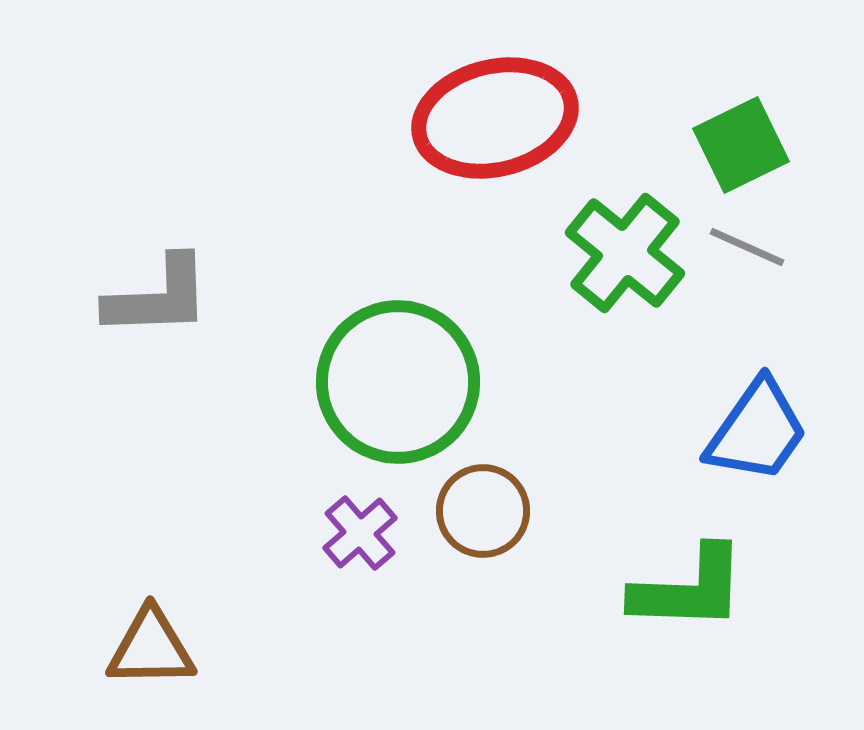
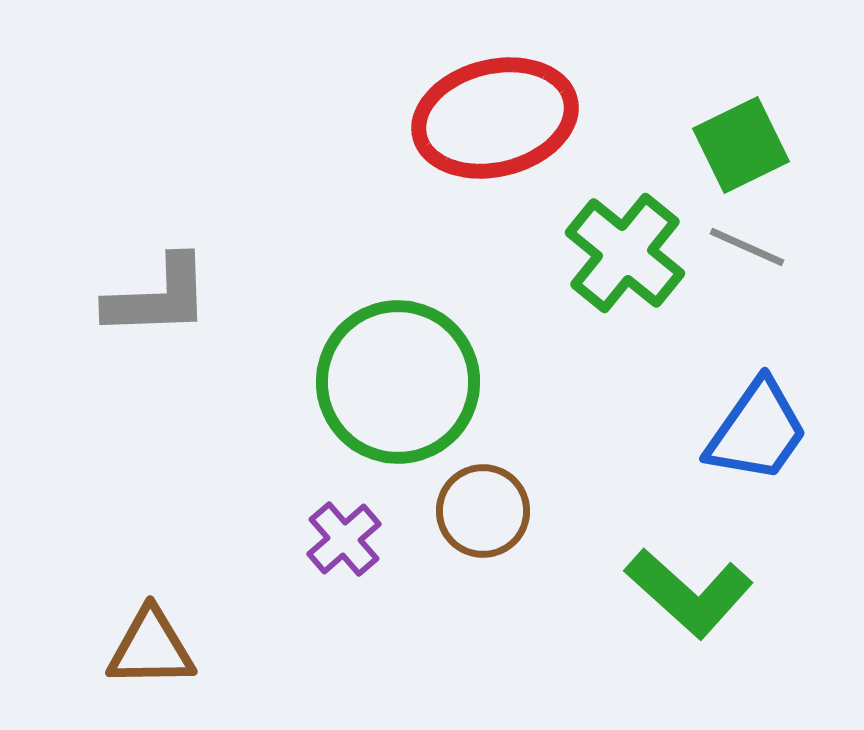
purple cross: moved 16 px left, 6 px down
green L-shape: moved 4 px down; rotated 40 degrees clockwise
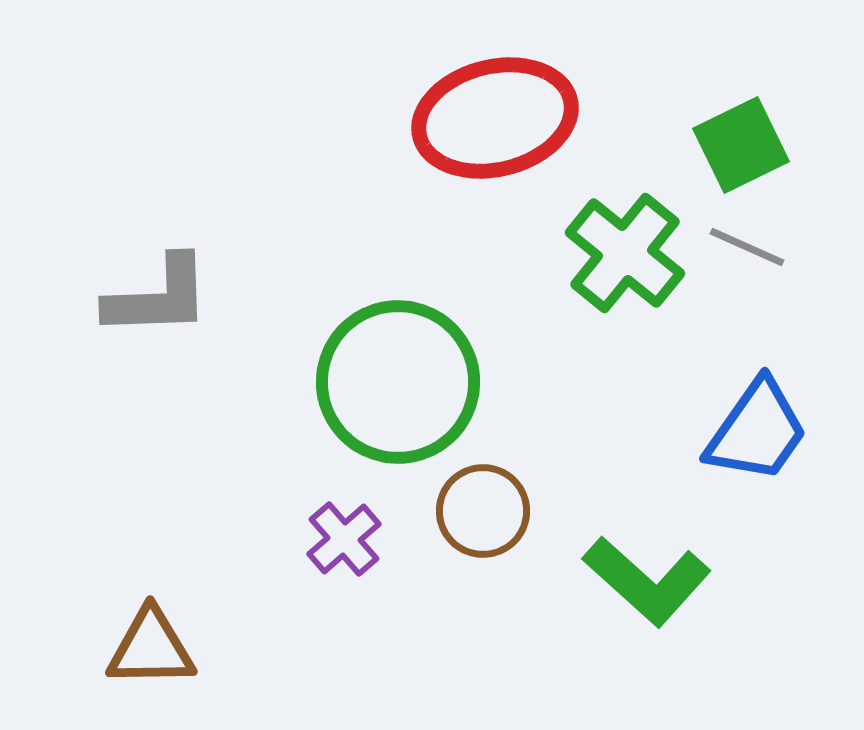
green L-shape: moved 42 px left, 12 px up
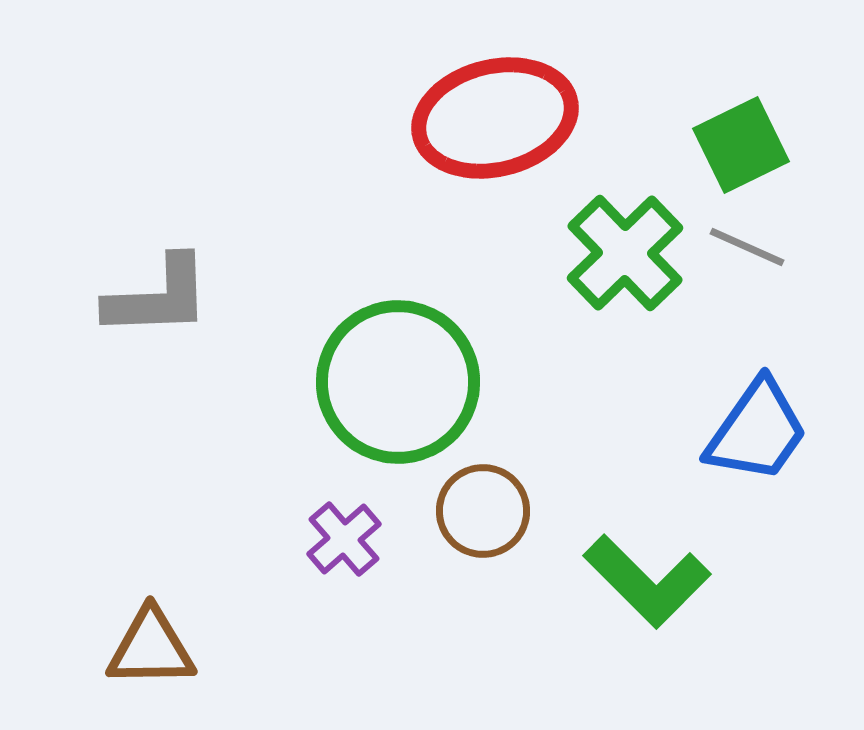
green cross: rotated 7 degrees clockwise
green L-shape: rotated 3 degrees clockwise
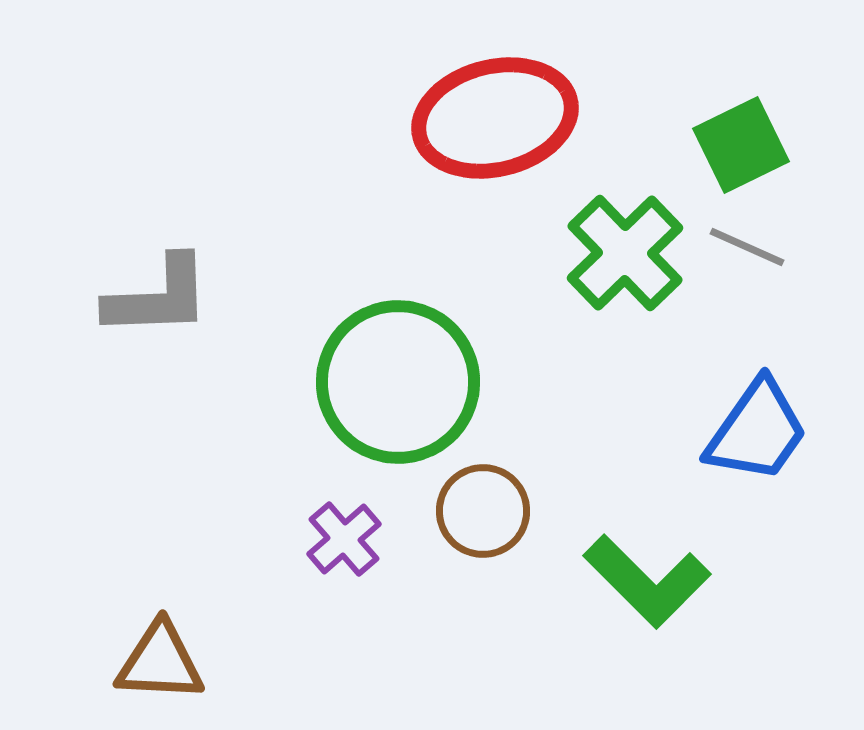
brown triangle: moved 9 px right, 14 px down; rotated 4 degrees clockwise
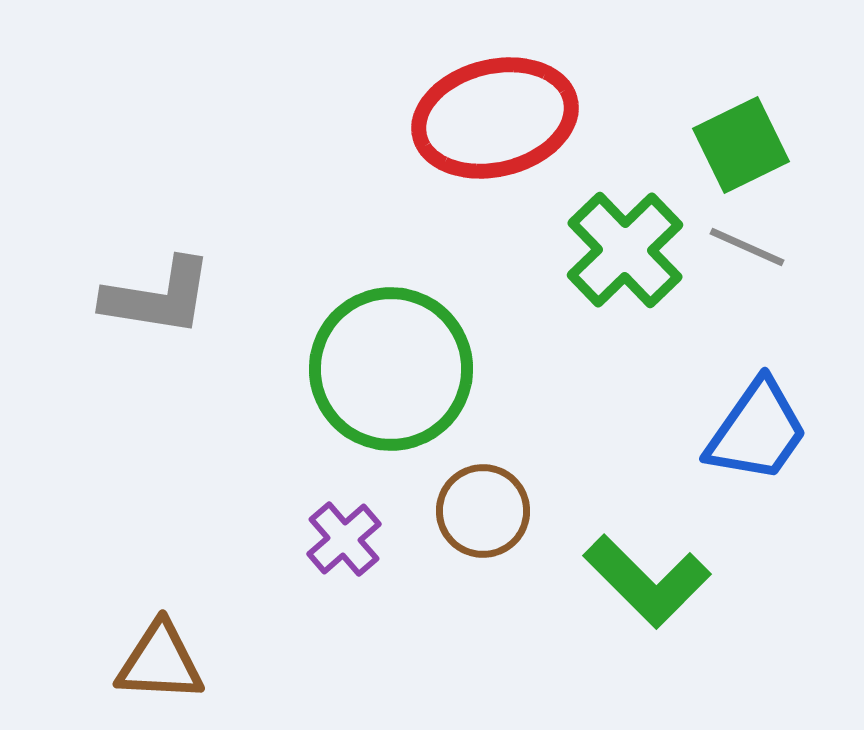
green cross: moved 3 px up
gray L-shape: rotated 11 degrees clockwise
green circle: moved 7 px left, 13 px up
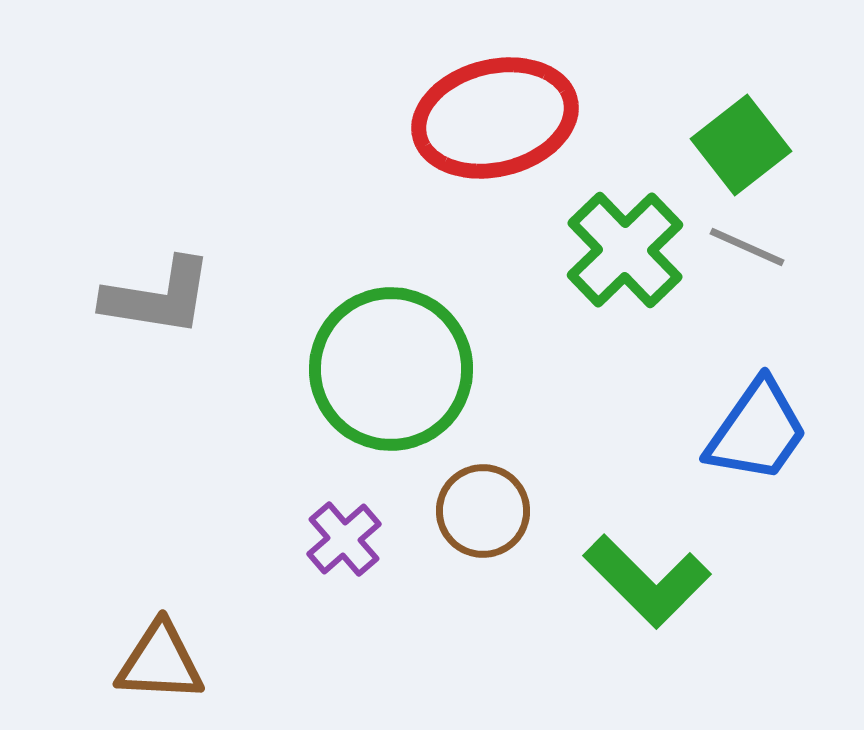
green square: rotated 12 degrees counterclockwise
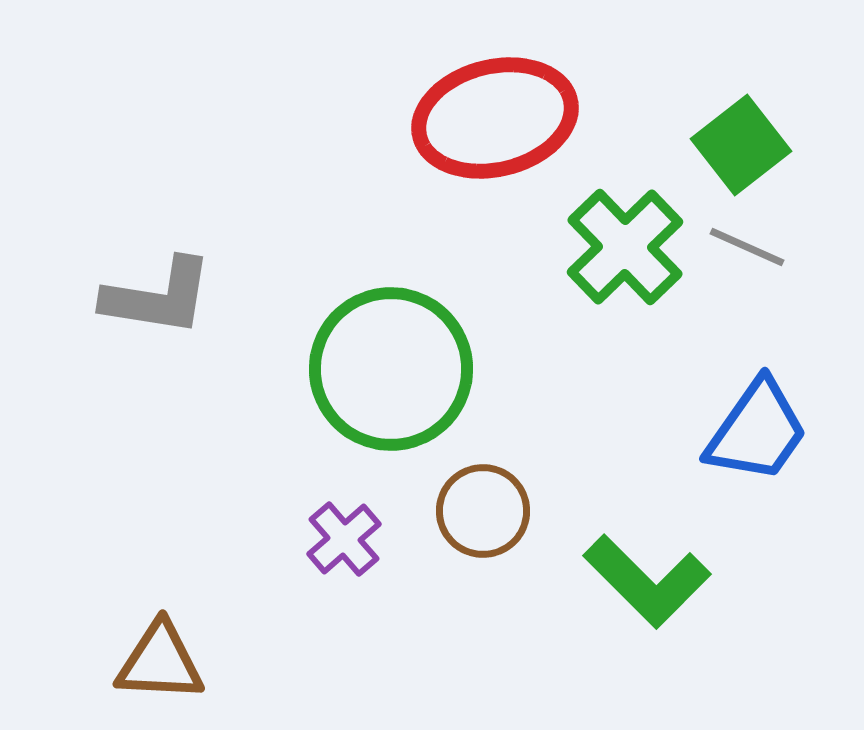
green cross: moved 3 px up
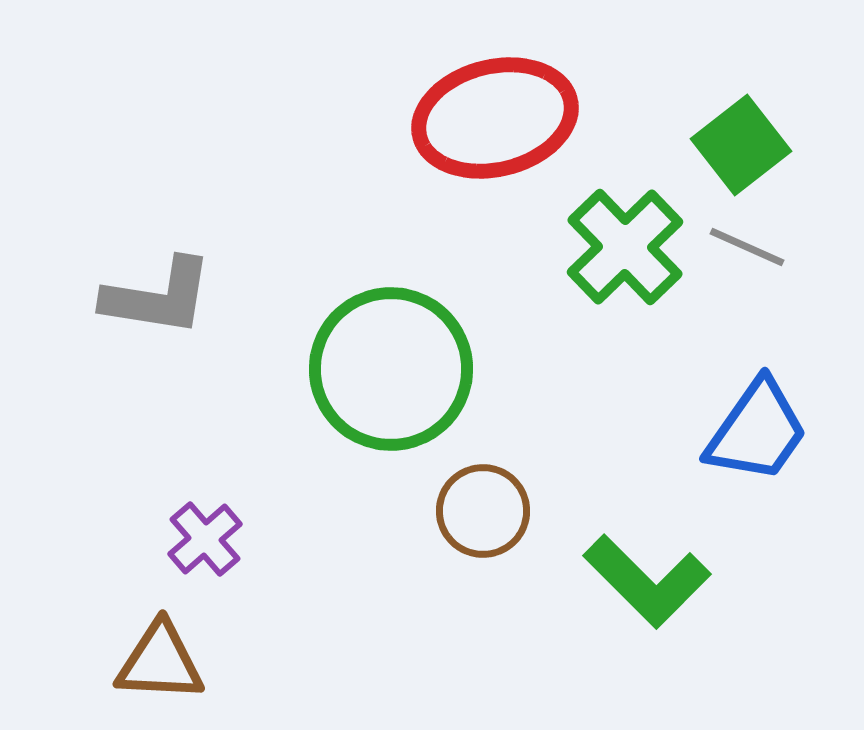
purple cross: moved 139 px left
